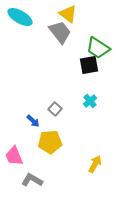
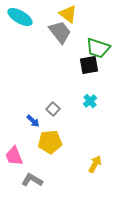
green trapezoid: rotated 15 degrees counterclockwise
gray square: moved 2 px left
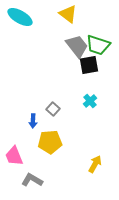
gray trapezoid: moved 17 px right, 14 px down
green trapezoid: moved 3 px up
blue arrow: rotated 48 degrees clockwise
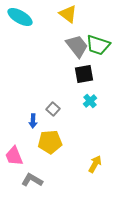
black square: moved 5 px left, 9 px down
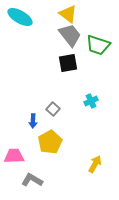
gray trapezoid: moved 7 px left, 11 px up
black square: moved 16 px left, 11 px up
cyan cross: moved 1 px right; rotated 16 degrees clockwise
yellow pentagon: rotated 25 degrees counterclockwise
pink trapezoid: rotated 110 degrees clockwise
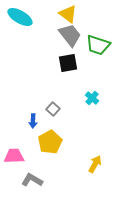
cyan cross: moved 1 px right, 3 px up; rotated 24 degrees counterclockwise
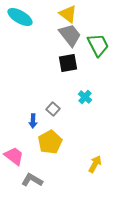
green trapezoid: rotated 135 degrees counterclockwise
cyan cross: moved 7 px left, 1 px up
pink trapezoid: rotated 40 degrees clockwise
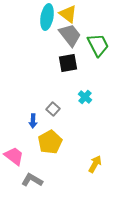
cyan ellipse: moved 27 px right; rotated 70 degrees clockwise
